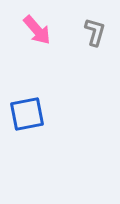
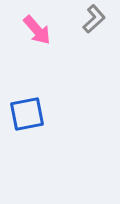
gray L-shape: moved 1 px left, 13 px up; rotated 32 degrees clockwise
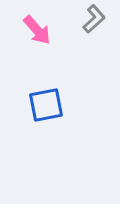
blue square: moved 19 px right, 9 px up
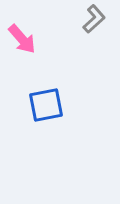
pink arrow: moved 15 px left, 9 px down
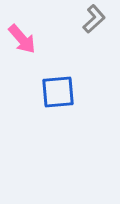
blue square: moved 12 px right, 13 px up; rotated 6 degrees clockwise
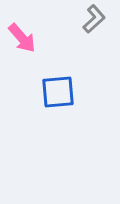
pink arrow: moved 1 px up
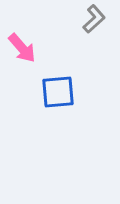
pink arrow: moved 10 px down
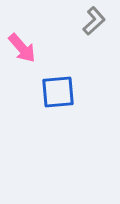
gray L-shape: moved 2 px down
